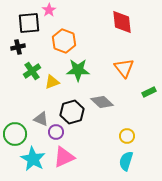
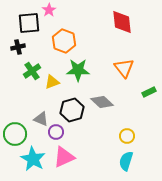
black hexagon: moved 2 px up
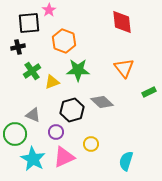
gray triangle: moved 8 px left, 4 px up
yellow circle: moved 36 px left, 8 px down
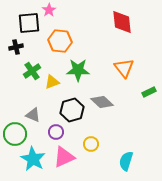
orange hexagon: moved 4 px left; rotated 15 degrees counterclockwise
black cross: moved 2 px left
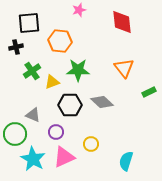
pink star: moved 30 px right; rotated 16 degrees clockwise
black hexagon: moved 2 px left, 5 px up; rotated 15 degrees clockwise
